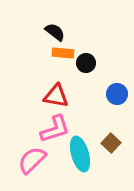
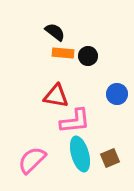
black circle: moved 2 px right, 7 px up
pink L-shape: moved 20 px right, 8 px up; rotated 12 degrees clockwise
brown square: moved 1 px left, 15 px down; rotated 24 degrees clockwise
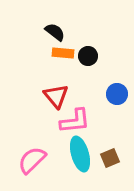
red triangle: rotated 40 degrees clockwise
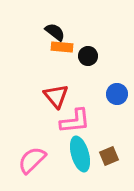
orange rectangle: moved 1 px left, 6 px up
brown square: moved 1 px left, 2 px up
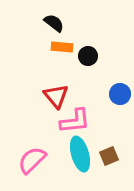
black semicircle: moved 1 px left, 9 px up
blue circle: moved 3 px right
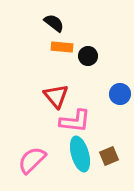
pink L-shape: rotated 12 degrees clockwise
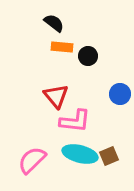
cyan ellipse: rotated 60 degrees counterclockwise
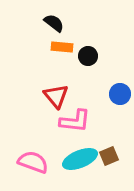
cyan ellipse: moved 5 px down; rotated 36 degrees counterclockwise
pink semicircle: moved 1 px right, 2 px down; rotated 64 degrees clockwise
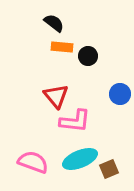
brown square: moved 13 px down
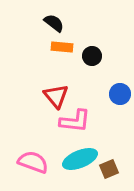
black circle: moved 4 px right
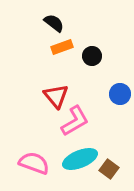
orange rectangle: rotated 25 degrees counterclockwise
pink L-shape: rotated 36 degrees counterclockwise
pink semicircle: moved 1 px right, 1 px down
brown square: rotated 30 degrees counterclockwise
